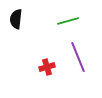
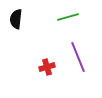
green line: moved 4 px up
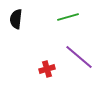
purple line: moved 1 px right; rotated 28 degrees counterclockwise
red cross: moved 2 px down
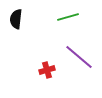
red cross: moved 1 px down
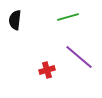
black semicircle: moved 1 px left, 1 px down
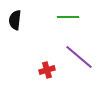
green line: rotated 15 degrees clockwise
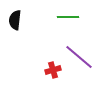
red cross: moved 6 px right
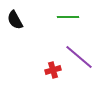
black semicircle: rotated 36 degrees counterclockwise
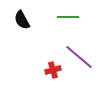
black semicircle: moved 7 px right
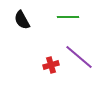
red cross: moved 2 px left, 5 px up
